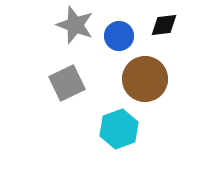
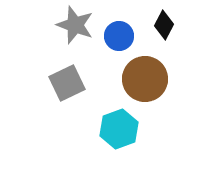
black diamond: rotated 56 degrees counterclockwise
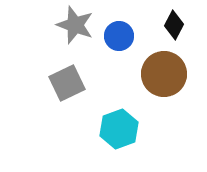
black diamond: moved 10 px right
brown circle: moved 19 px right, 5 px up
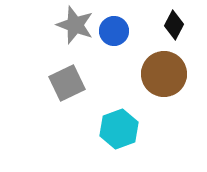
blue circle: moved 5 px left, 5 px up
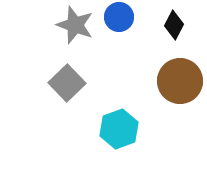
blue circle: moved 5 px right, 14 px up
brown circle: moved 16 px right, 7 px down
gray square: rotated 18 degrees counterclockwise
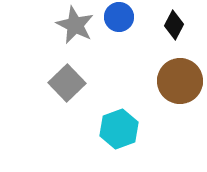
gray star: rotated 6 degrees clockwise
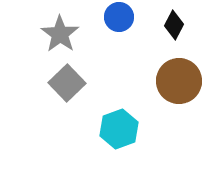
gray star: moved 15 px left, 9 px down; rotated 9 degrees clockwise
brown circle: moved 1 px left
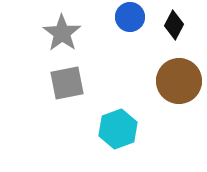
blue circle: moved 11 px right
gray star: moved 2 px right, 1 px up
gray square: rotated 33 degrees clockwise
cyan hexagon: moved 1 px left
